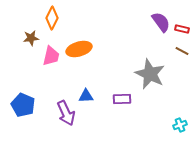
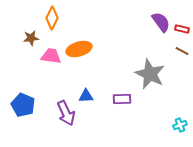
pink trapezoid: rotated 95 degrees counterclockwise
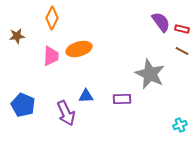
brown star: moved 14 px left, 2 px up
pink trapezoid: rotated 85 degrees clockwise
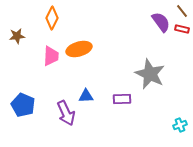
brown line: moved 40 px up; rotated 24 degrees clockwise
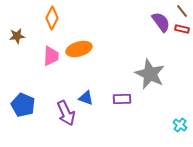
blue triangle: moved 2 px down; rotated 21 degrees clockwise
cyan cross: rotated 32 degrees counterclockwise
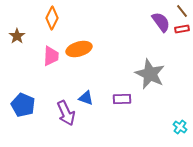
red rectangle: rotated 24 degrees counterclockwise
brown star: rotated 28 degrees counterclockwise
cyan cross: moved 2 px down
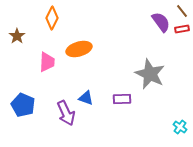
pink trapezoid: moved 4 px left, 6 px down
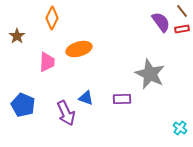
cyan cross: moved 1 px down
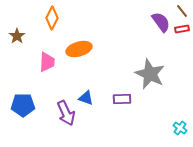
blue pentagon: rotated 25 degrees counterclockwise
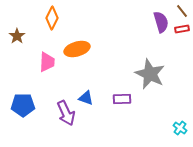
purple semicircle: rotated 20 degrees clockwise
orange ellipse: moved 2 px left
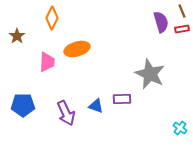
brown line: rotated 16 degrees clockwise
blue triangle: moved 10 px right, 8 px down
